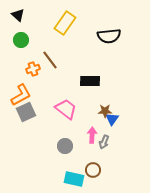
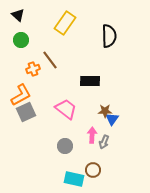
black semicircle: rotated 85 degrees counterclockwise
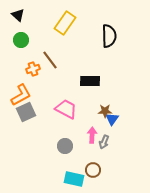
pink trapezoid: rotated 10 degrees counterclockwise
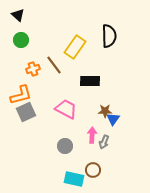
yellow rectangle: moved 10 px right, 24 px down
brown line: moved 4 px right, 5 px down
orange L-shape: rotated 15 degrees clockwise
blue triangle: moved 1 px right
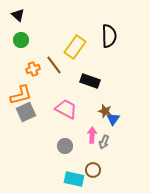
black rectangle: rotated 18 degrees clockwise
brown star: rotated 16 degrees clockwise
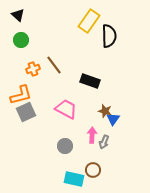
yellow rectangle: moved 14 px right, 26 px up
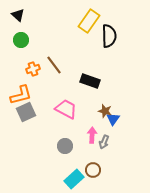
cyan rectangle: rotated 54 degrees counterclockwise
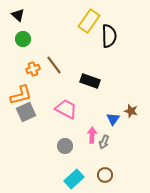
green circle: moved 2 px right, 1 px up
brown star: moved 26 px right
brown circle: moved 12 px right, 5 px down
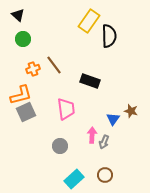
pink trapezoid: rotated 55 degrees clockwise
gray circle: moved 5 px left
